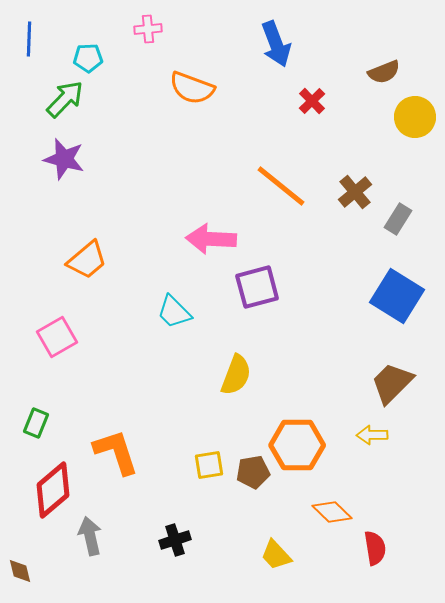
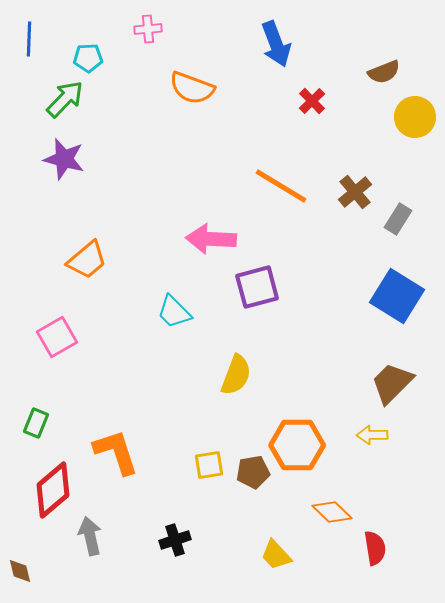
orange line: rotated 8 degrees counterclockwise
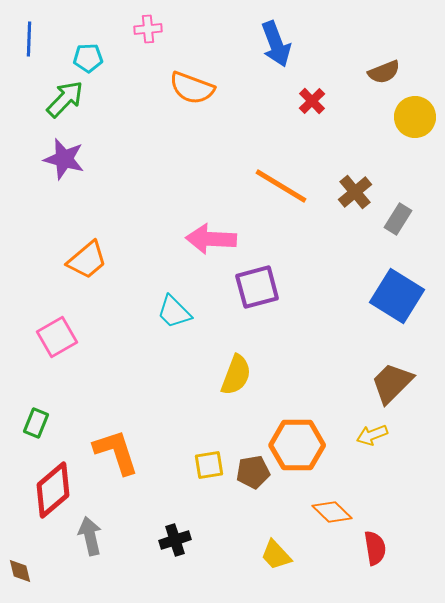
yellow arrow: rotated 20 degrees counterclockwise
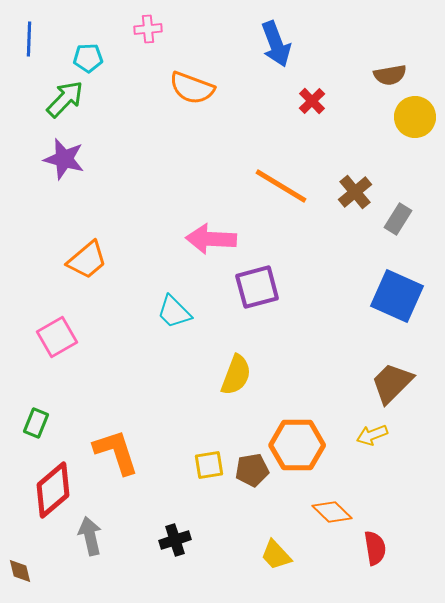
brown semicircle: moved 6 px right, 3 px down; rotated 12 degrees clockwise
blue square: rotated 8 degrees counterclockwise
brown pentagon: moved 1 px left, 2 px up
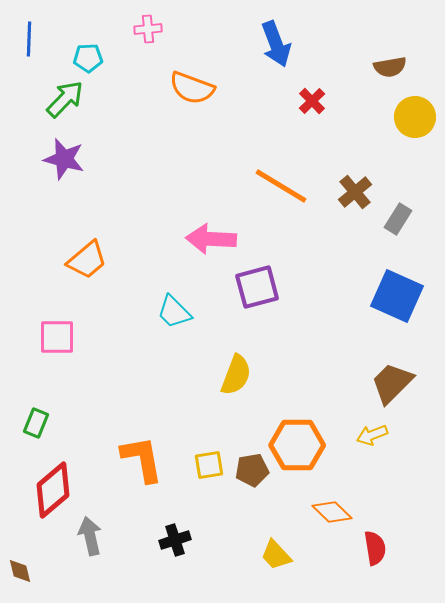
brown semicircle: moved 8 px up
pink square: rotated 30 degrees clockwise
orange L-shape: moved 26 px right, 7 px down; rotated 8 degrees clockwise
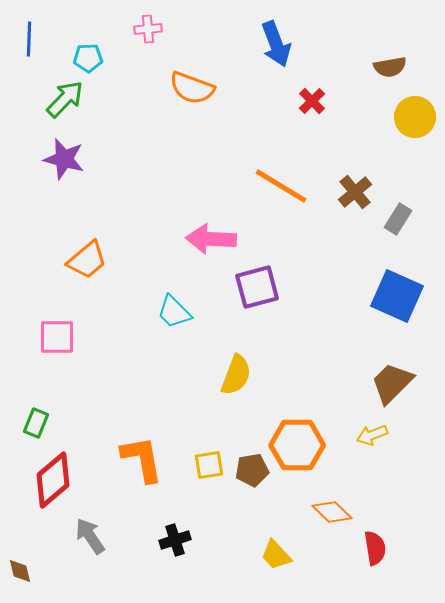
red diamond: moved 10 px up
gray arrow: rotated 21 degrees counterclockwise
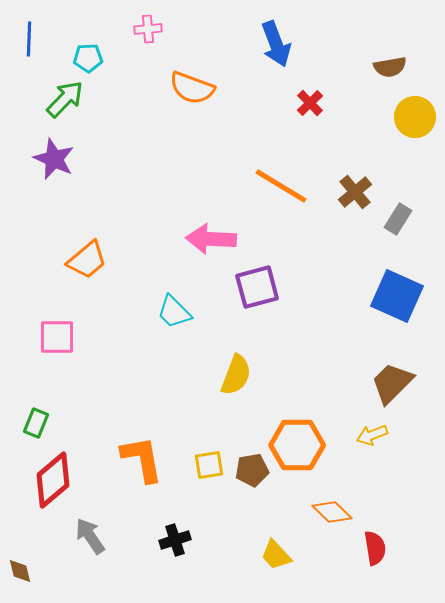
red cross: moved 2 px left, 2 px down
purple star: moved 10 px left; rotated 9 degrees clockwise
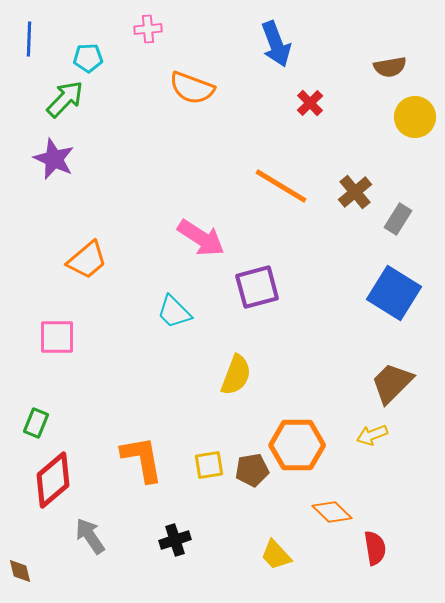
pink arrow: moved 10 px left, 1 px up; rotated 150 degrees counterclockwise
blue square: moved 3 px left, 3 px up; rotated 8 degrees clockwise
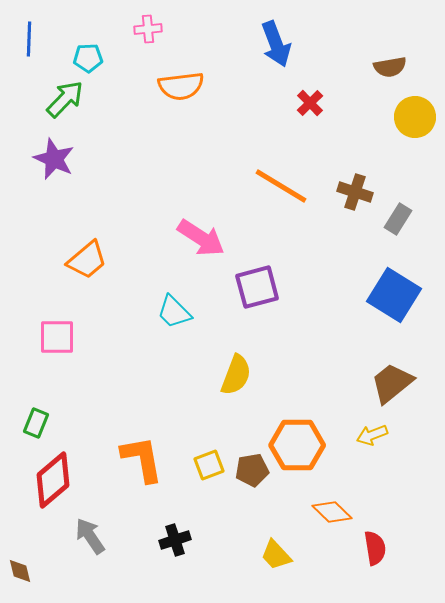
orange semicircle: moved 11 px left, 2 px up; rotated 27 degrees counterclockwise
brown cross: rotated 32 degrees counterclockwise
blue square: moved 2 px down
brown trapezoid: rotated 6 degrees clockwise
yellow square: rotated 12 degrees counterclockwise
